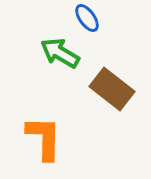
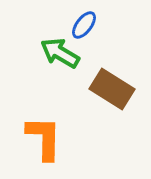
blue ellipse: moved 3 px left, 7 px down; rotated 72 degrees clockwise
brown rectangle: rotated 6 degrees counterclockwise
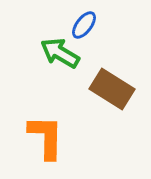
orange L-shape: moved 2 px right, 1 px up
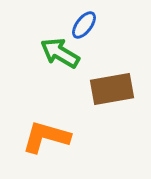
brown rectangle: rotated 42 degrees counterclockwise
orange L-shape: rotated 75 degrees counterclockwise
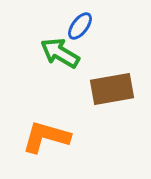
blue ellipse: moved 4 px left, 1 px down
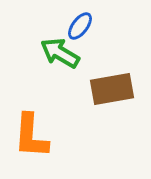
orange L-shape: moved 15 px left, 1 px up; rotated 102 degrees counterclockwise
